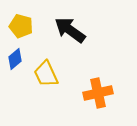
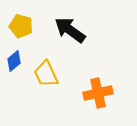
blue diamond: moved 1 px left, 2 px down
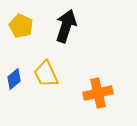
yellow pentagon: rotated 10 degrees clockwise
black arrow: moved 4 px left, 4 px up; rotated 72 degrees clockwise
blue diamond: moved 18 px down
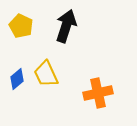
blue diamond: moved 3 px right
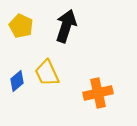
yellow trapezoid: moved 1 px right, 1 px up
blue diamond: moved 2 px down
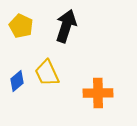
orange cross: rotated 12 degrees clockwise
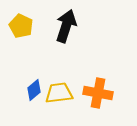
yellow trapezoid: moved 12 px right, 20 px down; rotated 108 degrees clockwise
blue diamond: moved 17 px right, 9 px down
orange cross: rotated 12 degrees clockwise
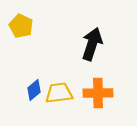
black arrow: moved 26 px right, 18 px down
orange cross: rotated 12 degrees counterclockwise
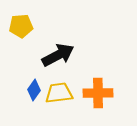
yellow pentagon: rotated 30 degrees counterclockwise
black arrow: moved 34 px left, 11 px down; rotated 44 degrees clockwise
blue diamond: rotated 15 degrees counterclockwise
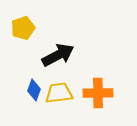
yellow pentagon: moved 2 px right, 2 px down; rotated 15 degrees counterclockwise
blue diamond: rotated 15 degrees counterclockwise
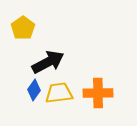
yellow pentagon: rotated 15 degrees counterclockwise
black arrow: moved 10 px left, 7 px down
blue diamond: rotated 15 degrees clockwise
